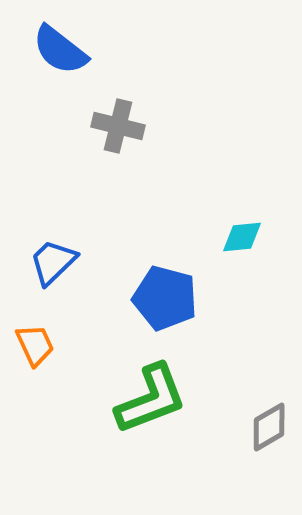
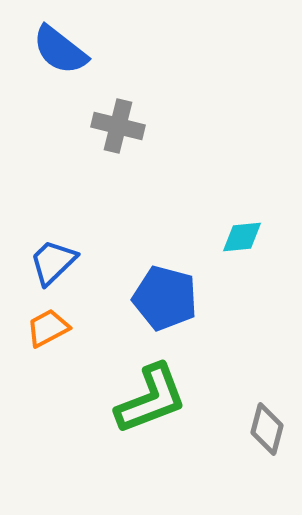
orange trapezoid: moved 13 px right, 17 px up; rotated 93 degrees counterclockwise
gray diamond: moved 2 px left, 2 px down; rotated 45 degrees counterclockwise
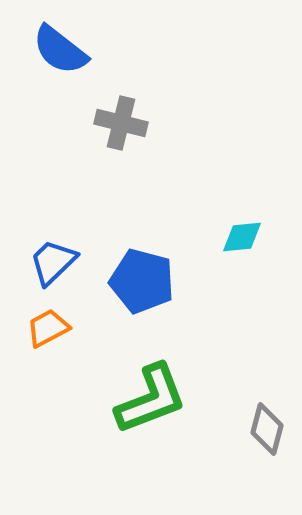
gray cross: moved 3 px right, 3 px up
blue pentagon: moved 23 px left, 17 px up
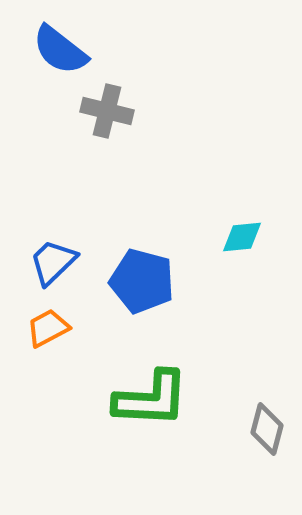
gray cross: moved 14 px left, 12 px up
green L-shape: rotated 24 degrees clockwise
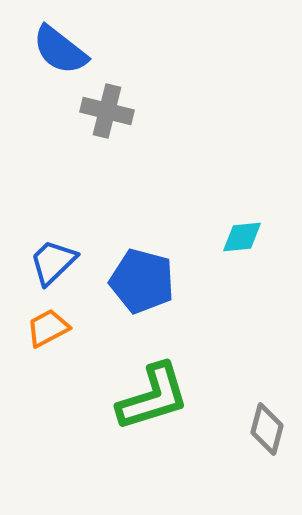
green L-shape: moved 2 px right, 2 px up; rotated 20 degrees counterclockwise
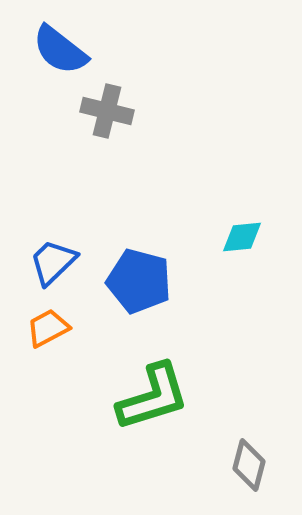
blue pentagon: moved 3 px left
gray diamond: moved 18 px left, 36 px down
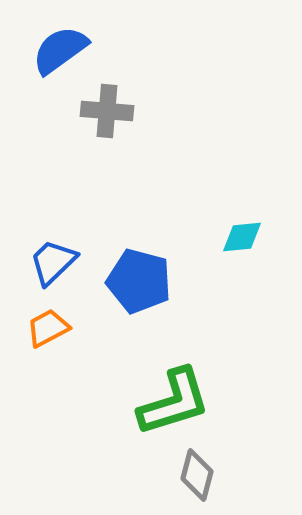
blue semicircle: rotated 106 degrees clockwise
gray cross: rotated 9 degrees counterclockwise
green L-shape: moved 21 px right, 5 px down
gray diamond: moved 52 px left, 10 px down
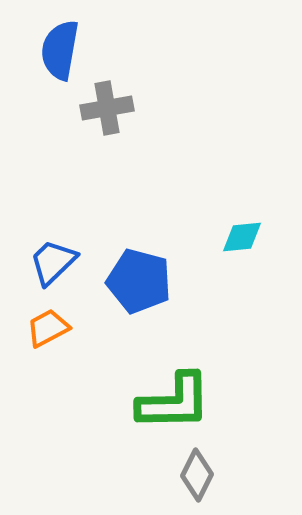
blue semicircle: rotated 44 degrees counterclockwise
gray cross: moved 3 px up; rotated 15 degrees counterclockwise
green L-shape: rotated 16 degrees clockwise
gray diamond: rotated 12 degrees clockwise
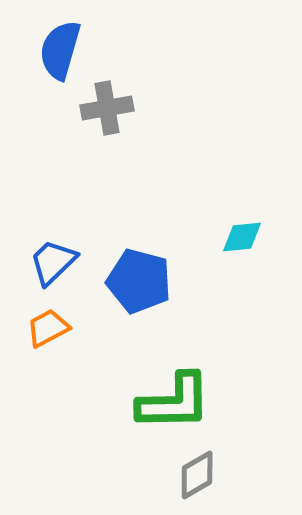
blue semicircle: rotated 6 degrees clockwise
gray diamond: rotated 33 degrees clockwise
